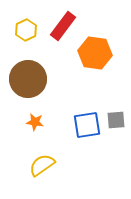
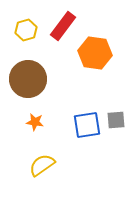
yellow hexagon: rotated 10 degrees clockwise
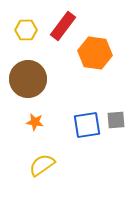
yellow hexagon: rotated 15 degrees clockwise
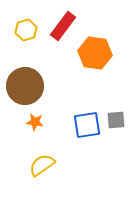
yellow hexagon: rotated 15 degrees counterclockwise
brown circle: moved 3 px left, 7 px down
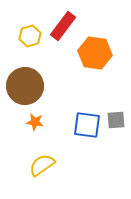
yellow hexagon: moved 4 px right, 6 px down
blue square: rotated 16 degrees clockwise
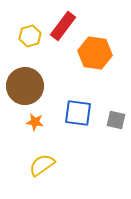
gray square: rotated 18 degrees clockwise
blue square: moved 9 px left, 12 px up
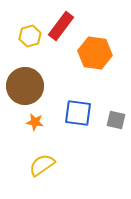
red rectangle: moved 2 px left
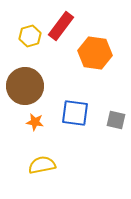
blue square: moved 3 px left
yellow semicircle: rotated 24 degrees clockwise
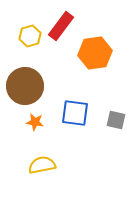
orange hexagon: rotated 16 degrees counterclockwise
